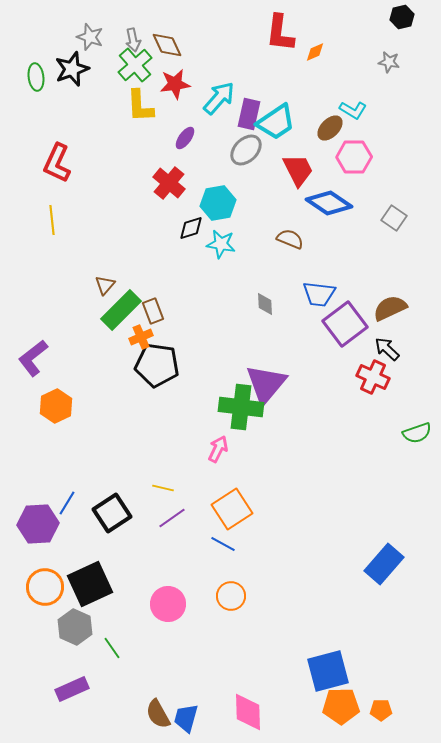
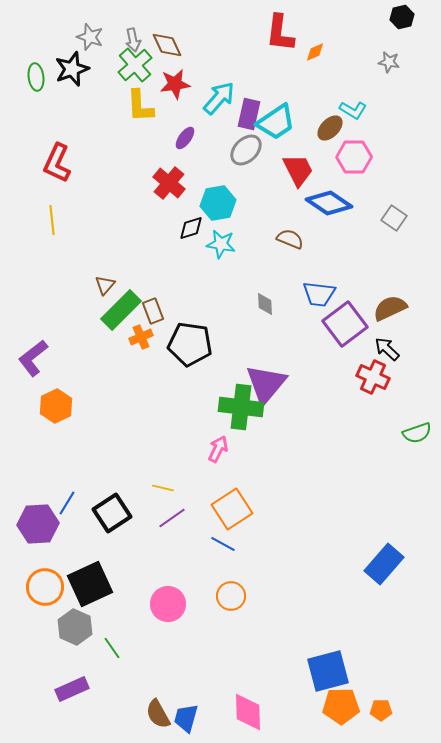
black pentagon at (157, 365): moved 33 px right, 21 px up
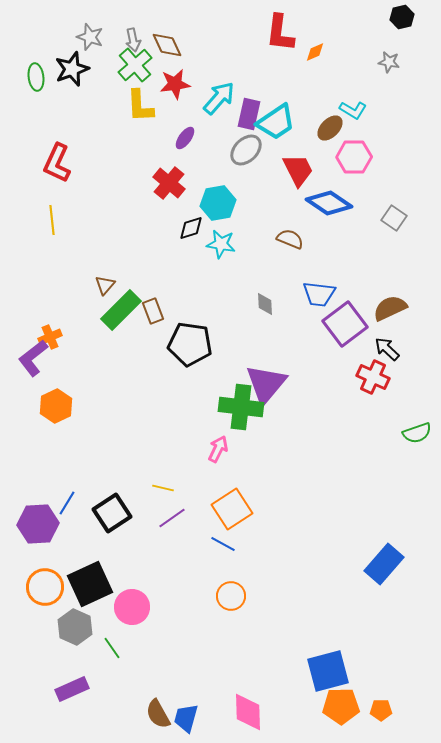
orange cross at (141, 337): moved 91 px left
pink circle at (168, 604): moved 36 px left, 3 px down
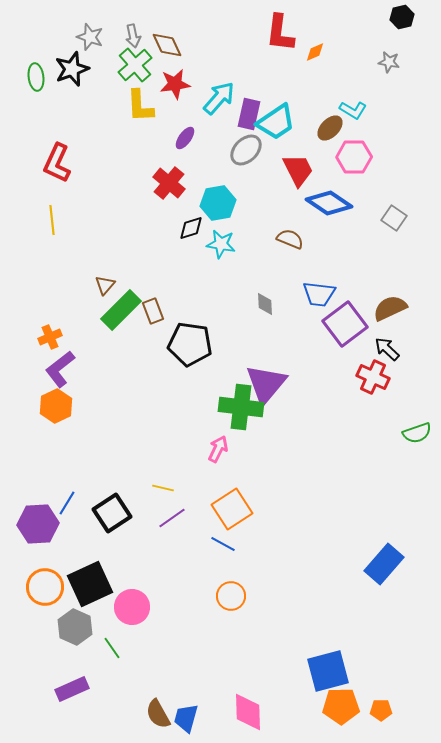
gray arrow at (133, 40): moved 4 px up
purple L-shape at (33, 358): moved 27 px right, 11 px down
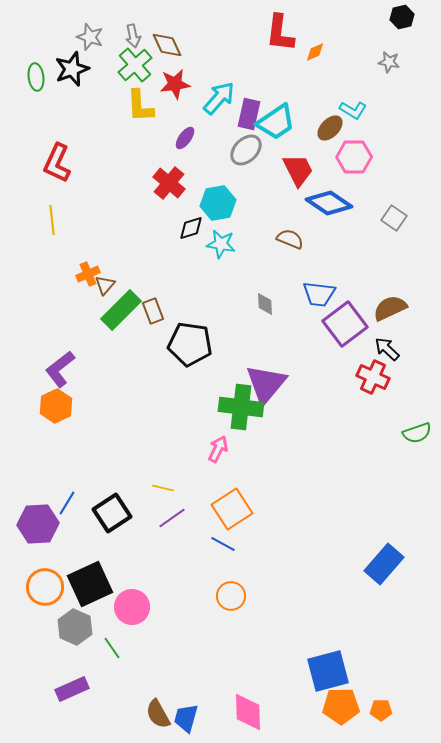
orange cross at (50, 337): moved 38 px right, 63 px up
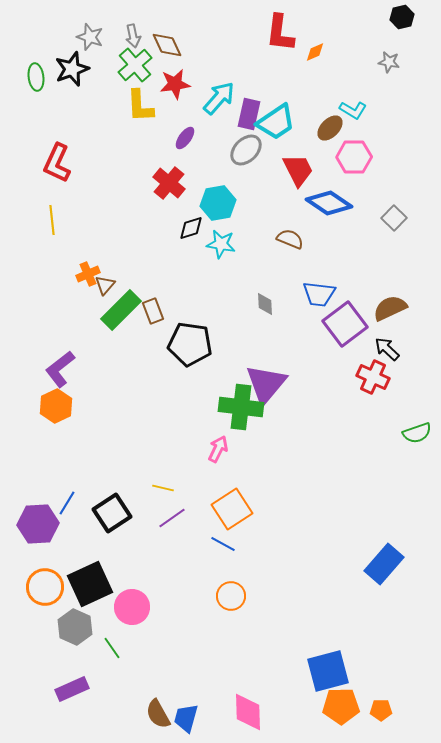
gray square at (394, 218): rotated 10 degrees clockwise
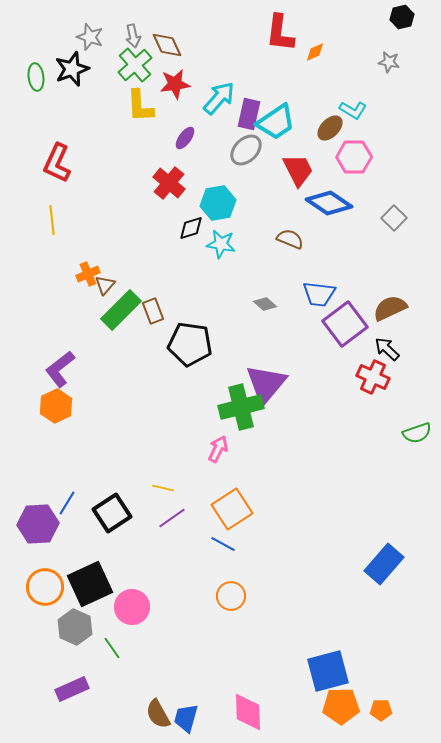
gray diamond at (265, 304): rotated 45 degrees counterclockwise
green cross at (241, 407): rotated 21 degrees counterclockwise
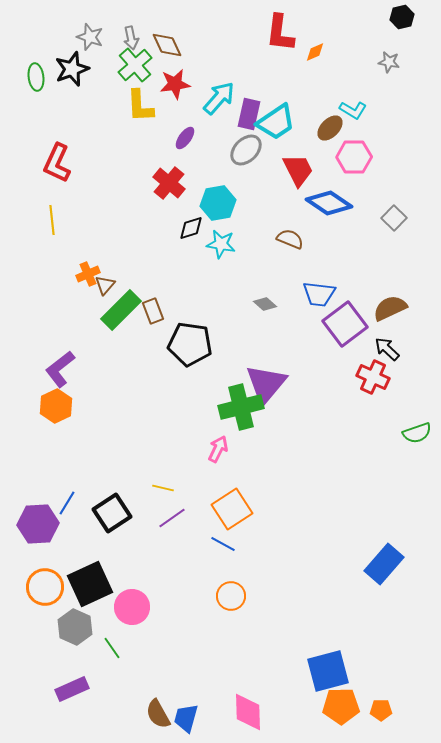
gray arrow at (133, 36): moved 2 px left, 2 px down
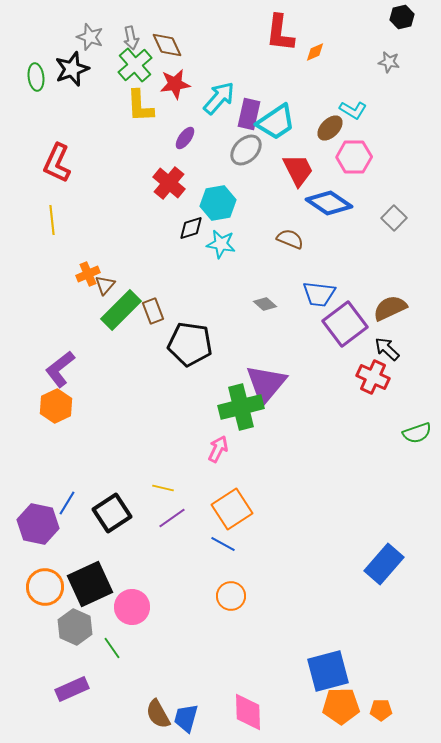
purple hexagon at (38, 524): rotated 15 degrees clockwise
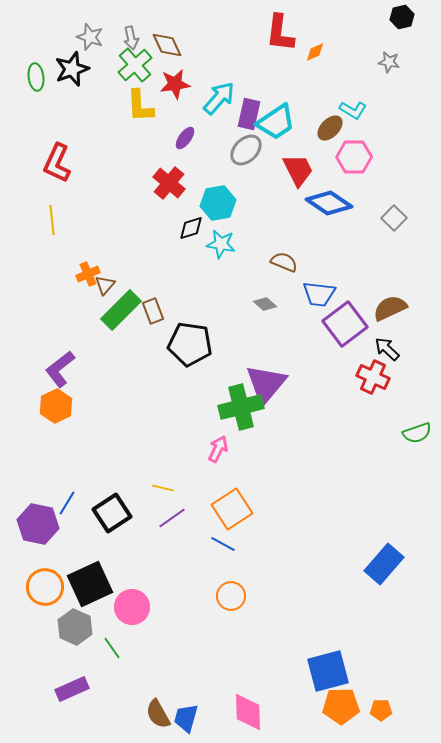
brown semicircle at (290, 239): moved 6 px left, 23 px down
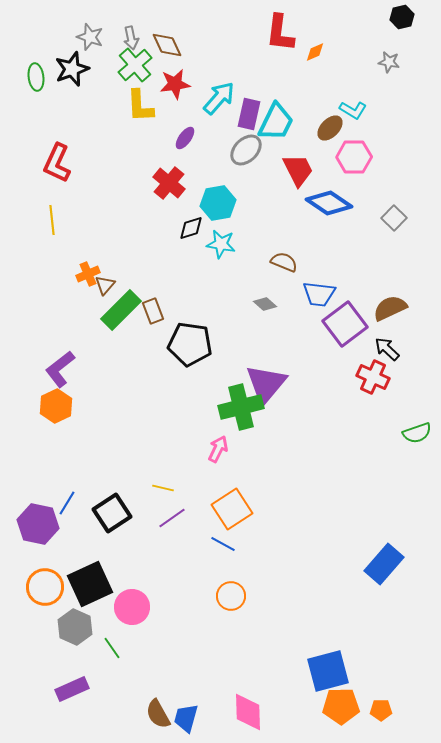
cyan trapezoid at (276, 122): rotated 30 degrees counterclockwise
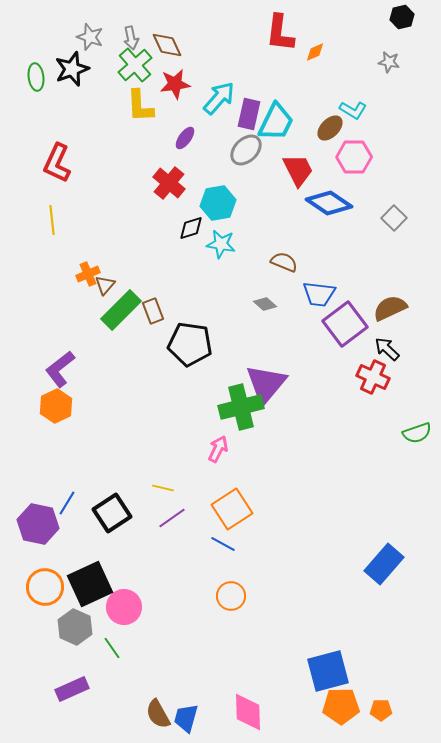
pink circle at (132, 607): moved 8 px left
